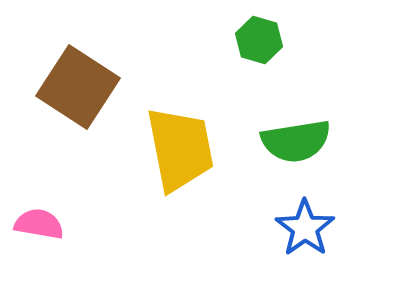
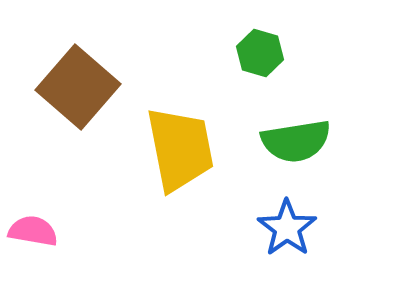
green hexagon: moved 1 px right, 13 px down
brown square: rotated 8 degrees clockwise
pink semicircle: moved 6 px left, 7 px down
blue star: moved 18 px left
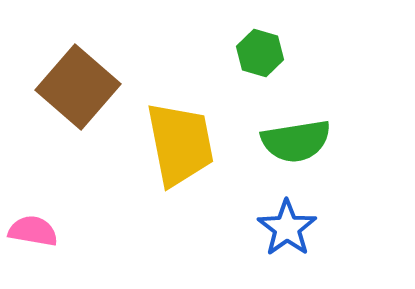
yellow trapezoid: moved 5 px up
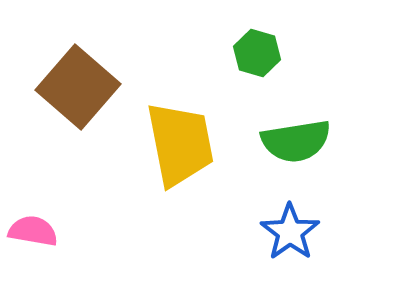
green hexagon: moved 3 px left
blue star: moved 3 px right, 4 px down
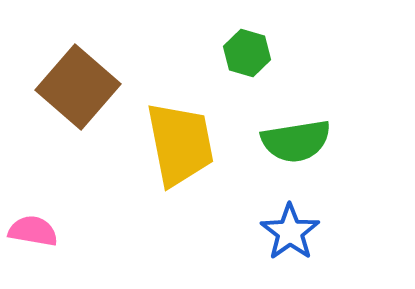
green hexagon: moved 10 px left
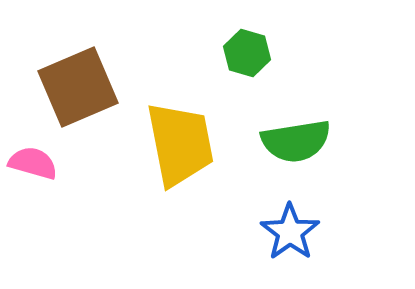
brown square: rotated 26 degrees clockwise
pink semicircle: moved 68 px up; rotated 6 degrees clockwise
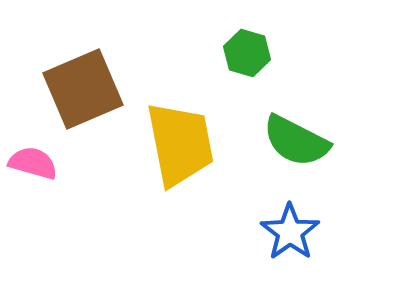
brown square: moved 5 px right, 2 px down
green semicircle: rotated 36 degrees clockwise
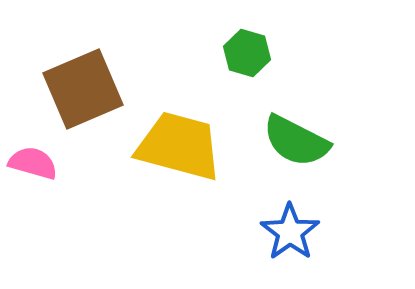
yellow trapezoid: moved 1 px left, 2 px down; rotated 64 degrees counterclockwise
